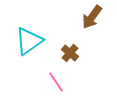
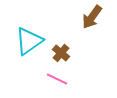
brown cross: moved 9 px left
pink line: moved 1 px right, 3 px up; rotated 30 degrees counterclockwise
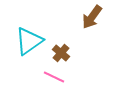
pink line: moved 3 px left, 2 px up
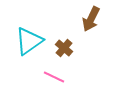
brown arrow: moved 1 px left, 2 px down; rotated 10 degrees counterclockwise
brown cross: moved 3 px right, 5 px up
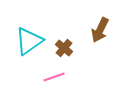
brown arrow: moved 9 px right, 11 px down
pink line: rotated 45 degrees counterclockwise
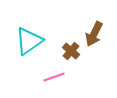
brown arrow: moved 6 px left, 4 px down
brown cross: moved 7 px right, 3 px down
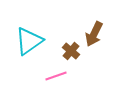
pink line: moved 2 px right, 1 px up
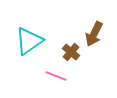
brown cross: moved 1 px down
pink line: rotated 40 degrees clockwise
